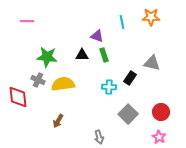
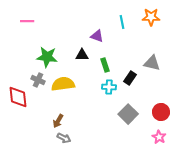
green rectangle: moved 1 px right, 10 px down
gray arrow: moved 35 px left, 1 px down; rotated 48 degrees counterclockwise
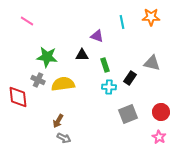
pink line: rotated 32 degrees clockwise
gray square: rotated 24 degrees clockwise
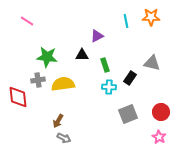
cyan line: moved 4 px right, 1 px up
purple triangle: rotated 48 degrees counterclockwise
gray cross: rotated 32 degrees counterclockwise
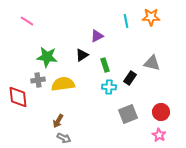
black triangle: rotated 32 degrees counterclockwise
pink star: moved 2 px up
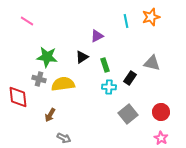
orange star: rotated 18 degrees counterclockwise
black triangle: moved 2 px down
gray cross: moved 1 px right, 1 px up; rotated 24 degrees clockwise
gray square: rotated 18 degrees counterclockwise
brown arrow: moved 8 px left, 6 px up
pink star: moved 2 px right, 3 px down
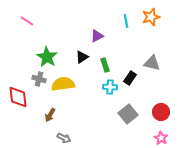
green star: rotated 25 degrees clockwise
cyan cross: moved 1 px right
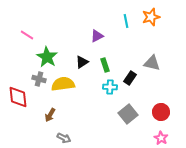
pink line: moved 14 px down
black triangle: moved 5 px down
